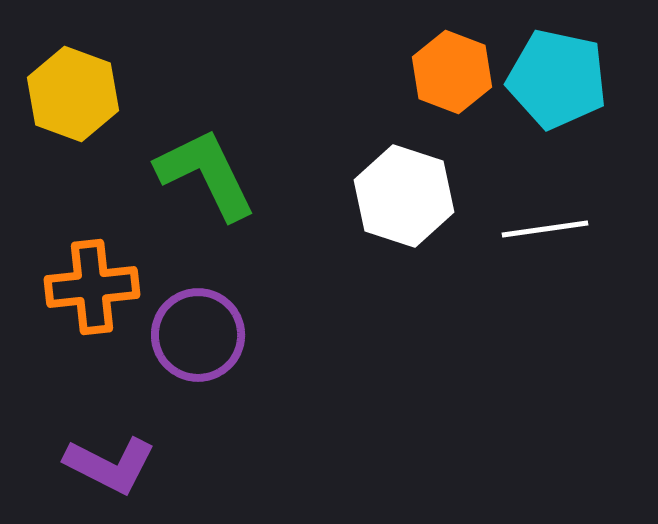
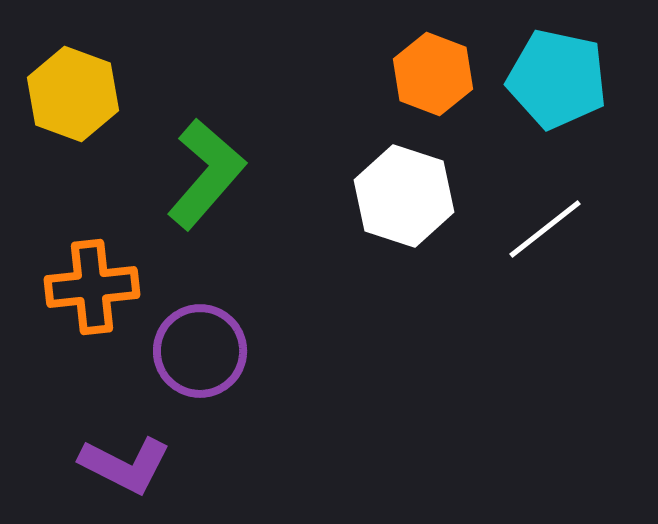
orange hexagon: moved 19 px left, 2 px down
green L-shape: rotated 67 degrees clockwise
white line: rotated 30 degrees counterclockwise
purple circle: moved 2 px right, 16 px down
purple L-shape: moved 15 px right
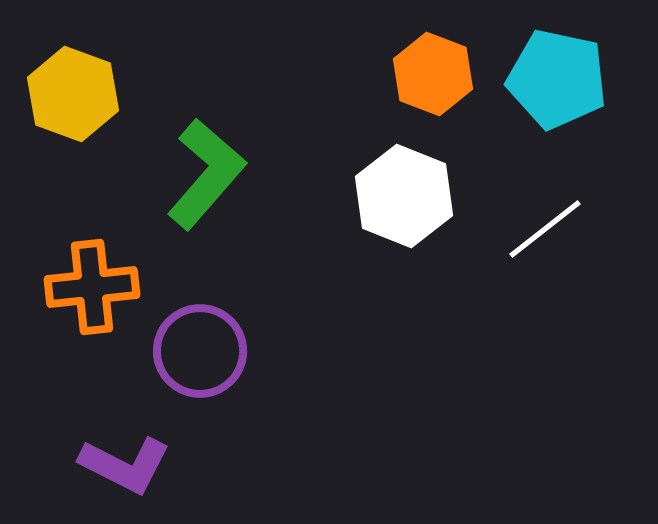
white hexagon: rotated 4 degrees clockwise
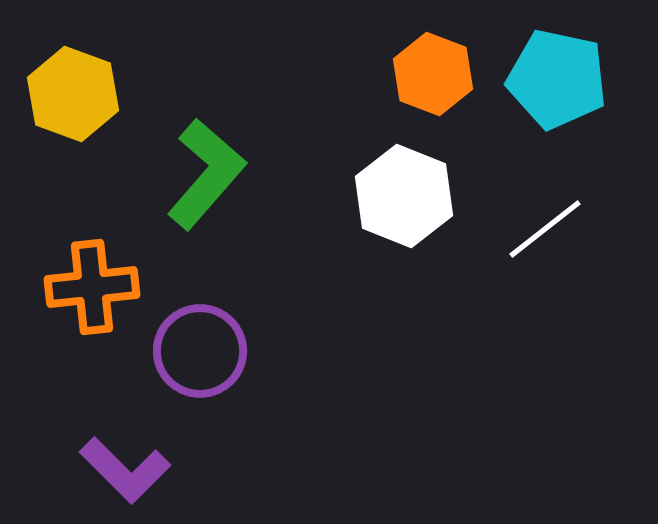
purple L-shape: moved 5 px down; rotated 18 degrees clockwise
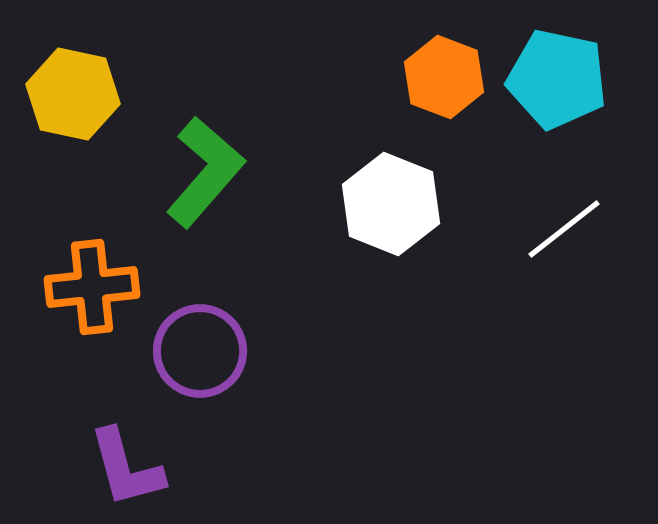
orange hexagon: moved 11 px right, 3 px down
yellow hexagon: rotated 8 degrees counterclockwise
green L-shape: moved 1 px left, 2 px up
white hexagon: moved 13 px left, 8 px down
white line: moved 19 px right
purple L-shape: moved 1 px right, 2 px up; rotated 30 degrees clockwise
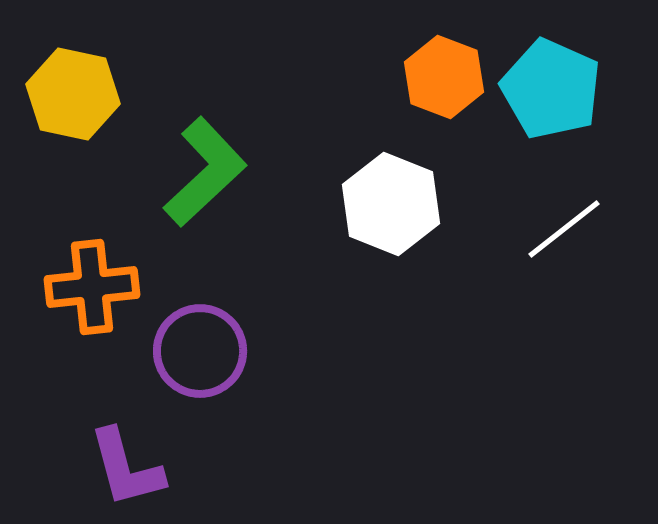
cyan pentagon: moved 6 px left, 10 px down; rotated 12 degrees clockwise
green L-shape: rotated 6 degrees clockwise
